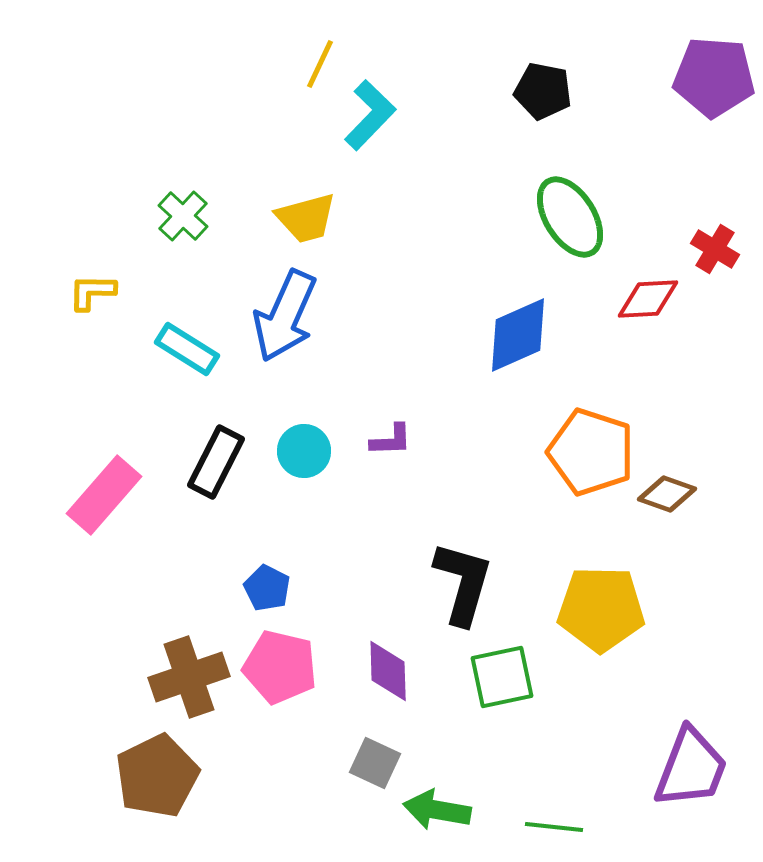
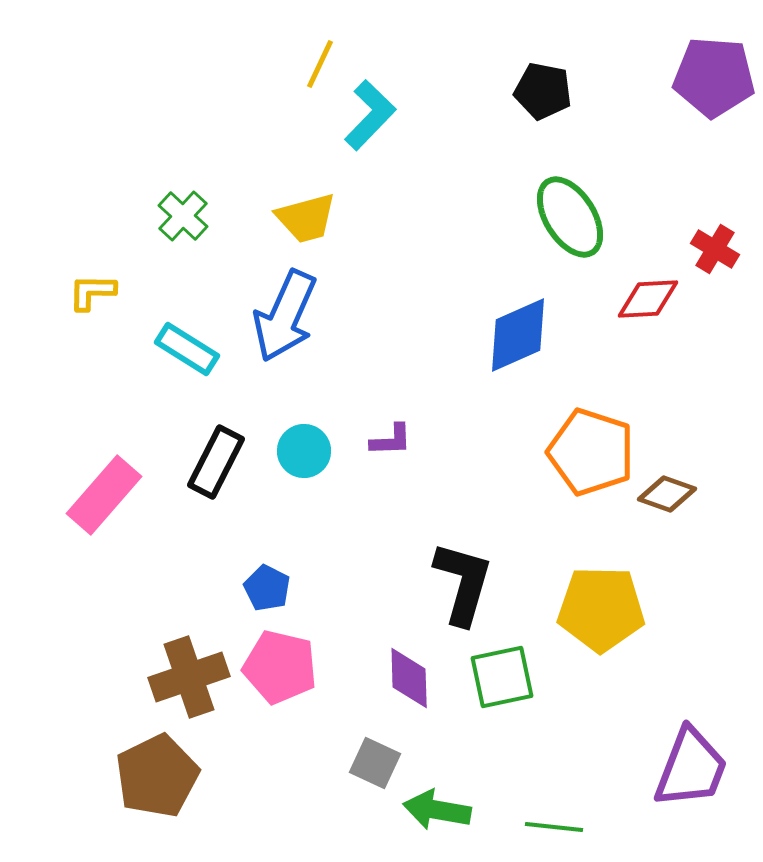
purple diamond: moved 21 px right, 7 px down
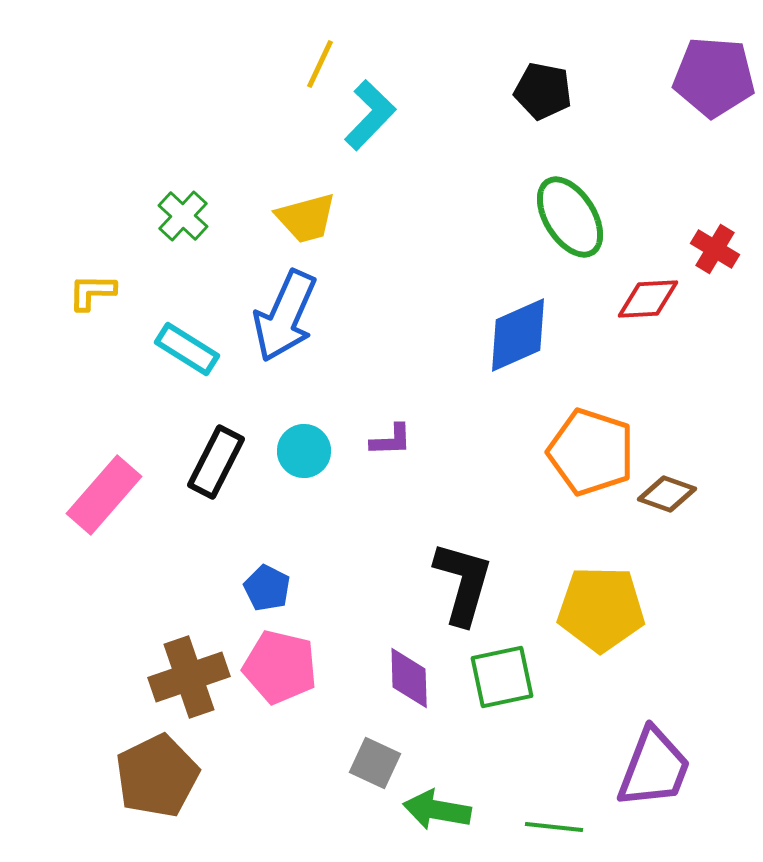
purple trapezoid: moved 37 px left
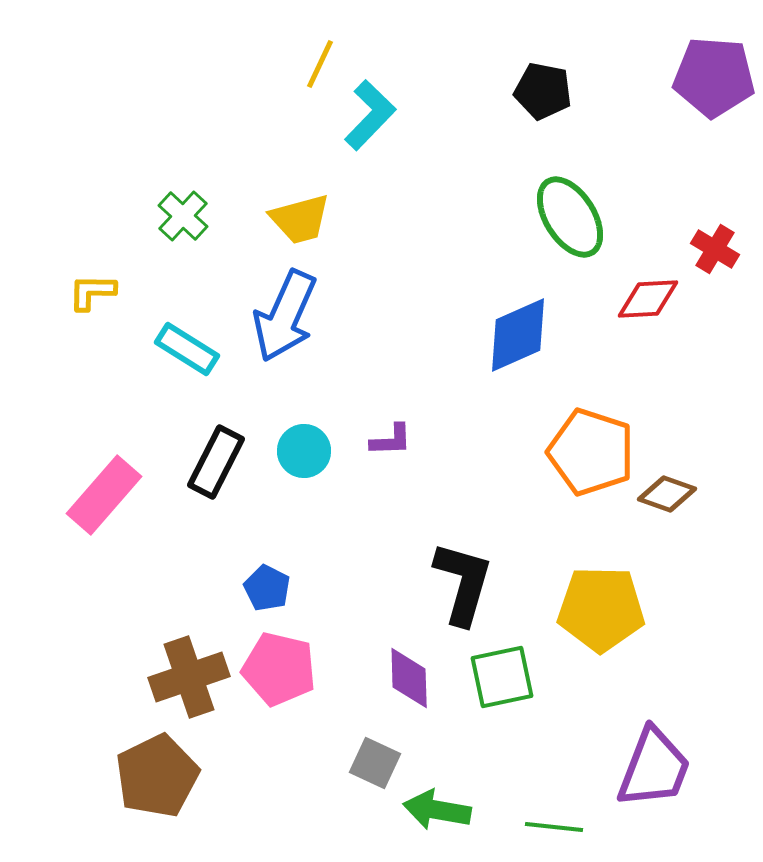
yellow trapezoid: moved 6 px left, 1 px down
pink pentagon: moved 1 px left, 2 px down
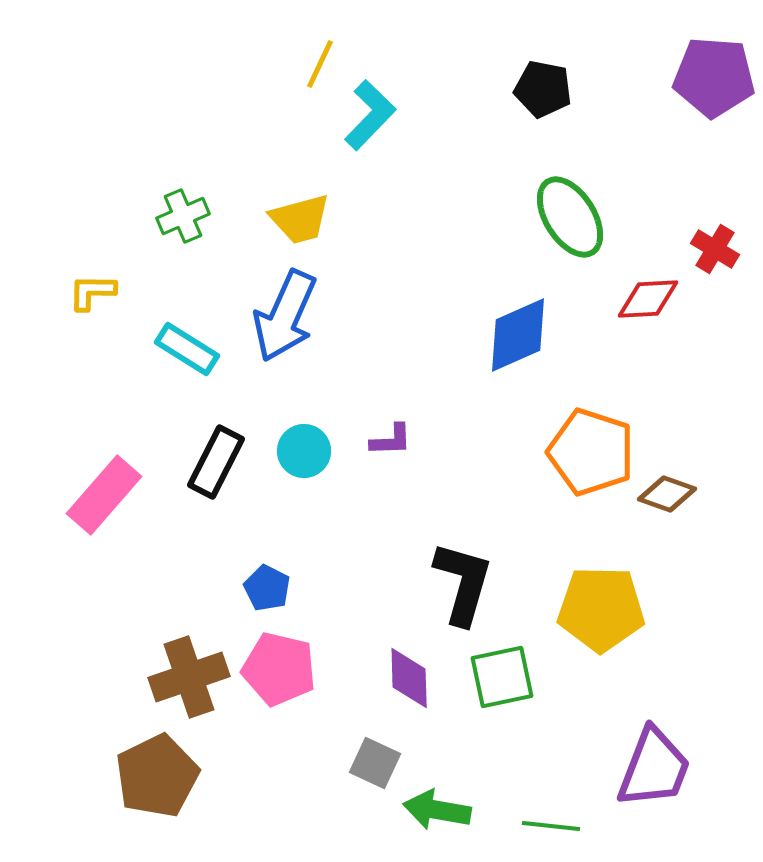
black pentagon: moved 2 px up
green cross: rotated 24 degrees clockwise
green line: moved 3 px left, 1 px up
